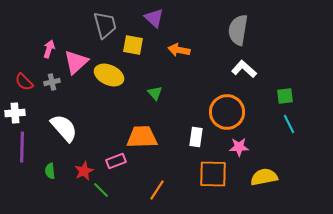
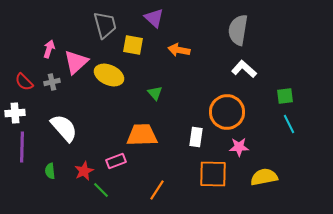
orange trapezoid: moved 2 px up
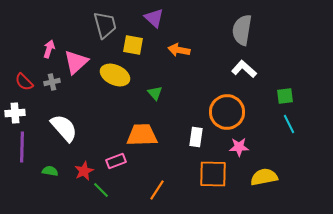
gray semicircle: moved 4 px right
yellow ellipse: moved 6 px right
green semicircle: rotated 105 degrees clockwise
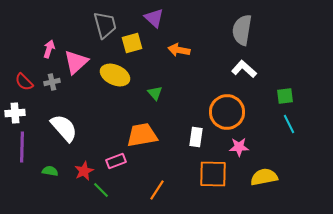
yellow square: moved 1 px left, 2 px up; rotated 25 degrees counterclockwise
orange trapezoid: rotated 8 degrees counterclockwise
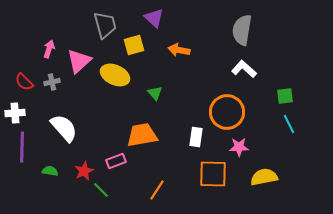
yellow square: moved 2 px right, 2 px down
pink triangle: moved 3 px right, 1 px up
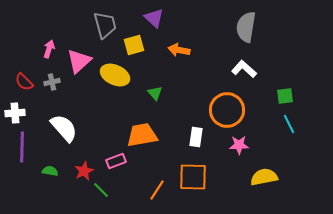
gray semicircle: moved 4 px right, 3 px up
orange circle: moved 2 px up
pink star: moved 2 px up
orange square: moved 20 px left, 3 px down
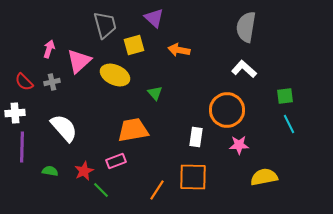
orange trapezoid: moved 9 px left, 5 px up
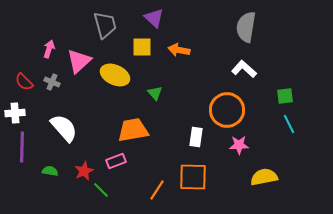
yellow square: moved 8 px right, 2 px down; rotated 15 degrees clockwise
gray cross: rotated 35 degrees clockwise
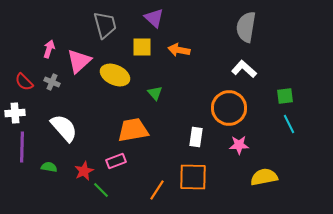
orange circle: moved 2 px right, 2 px up
green semicircle: moved 1 px left, 4 px up
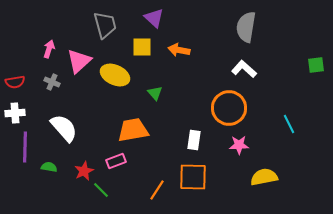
red semicircle: moved 9 px left; rotated 54 degrees counterclockwise
green square: moved 31 px right, 31 px up
white rectangle: moved 2 px left, 3 px down
purple line: moved 3 px right
